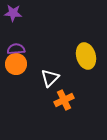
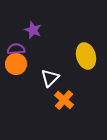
purple star: moved 20 px right, 17 px down; rotated 18 degrees clockwise
orange cross: rotated 24 degrees counterclockwise
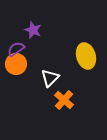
purple semicircle: rotated 30 degrees counterclockwise
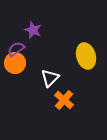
orange circle: moved 1 px left, 1 px up
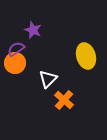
white triangle: moved 2 px left, 1 px down
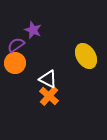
purple semicircle: moved 4 px up
yellow ellipse: rotated 15 degrees counterclockwise
white triangle: rotated 48 degrees counterclockwise
orange cross: moved 15 px left, 4 px up
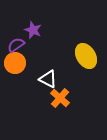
orange cross: moved 11 px right, 2 px down
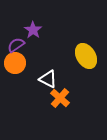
purple star: rotated 12 degrees clockwise
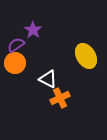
orange cross: rotated 24 degrees clockwise
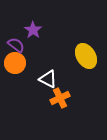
purple semicircle: rotated 72 degrees clockwise
